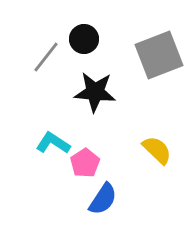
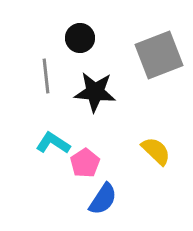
black circle: moved 4 px left, 1 px up
gray line: moved 19 px down; rotated 44 degrees counterclockwise
yellow semicircle: moved 1 px left, 1 px down
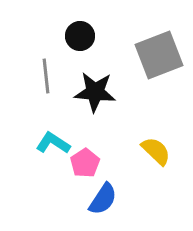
black circle: moved 2 px up
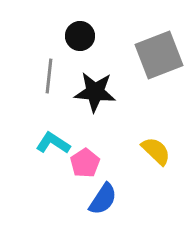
gray line: moved 3 px right; rotated 12 degrees clockwise
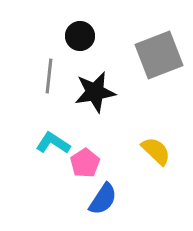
black star: rotated 15 degrees counterclockwise
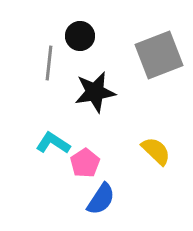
gray line: moved 13 px up
blue semicircle: moved 2 px left
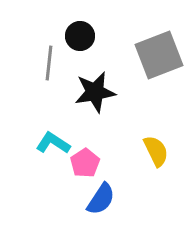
yellow semicircle: rotated 20 degrees clockwise
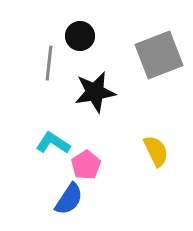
pink pentagon: moved 1 px right, 2 px down
blue semicircle: moved 32 px left
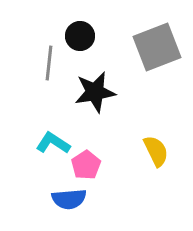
gray square: moved 2 px left, 8 px up
blue semicircle: rotated 52 degrees clockwise
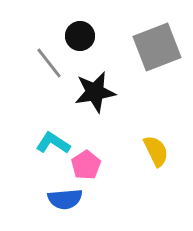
gray line: rotated 44 degrees counterclockwise
blue semicircle: moved 4 px left
